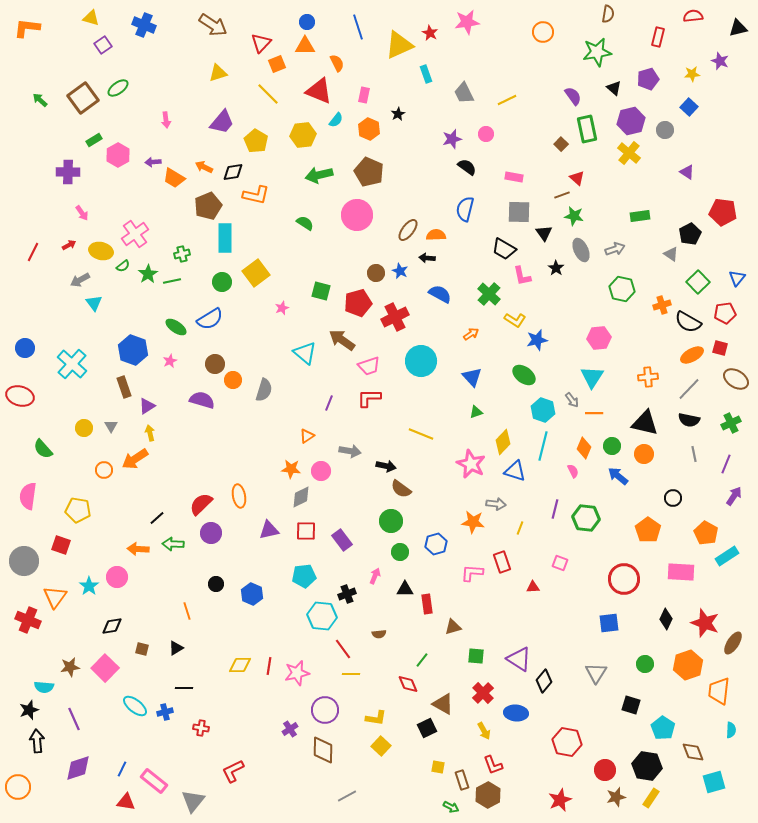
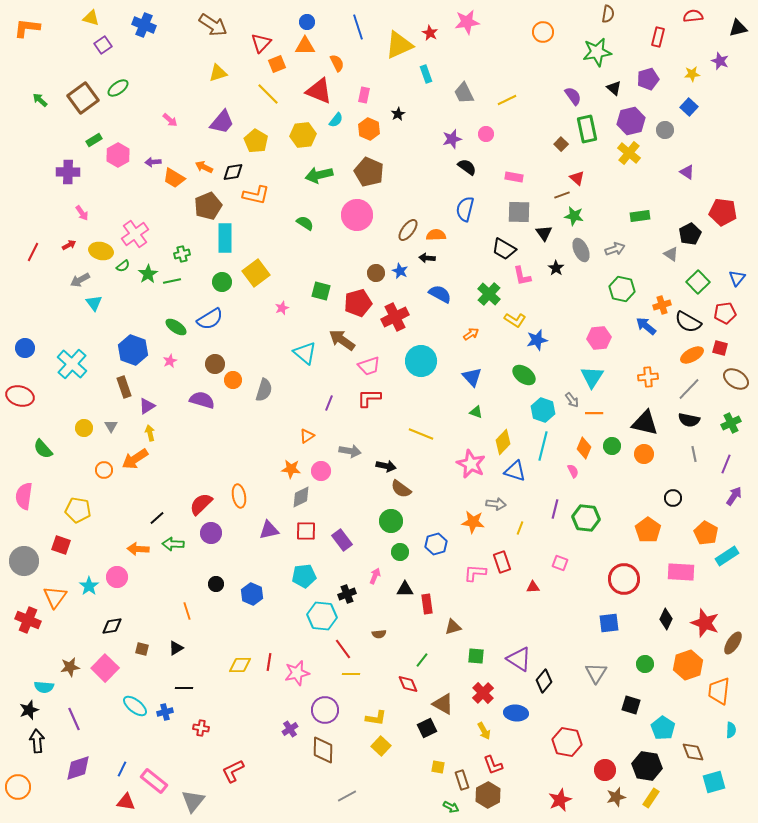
pink arrow at (166, 120): moved 4 px right; rotated 42 degrees counterclockwise
green triangle at (476, 412): rotated 40 degrees clockwise
blue arrow at (618, 476): moved 28 px right, 150 px up
pink semicircle at (28, 496): moved 4 px left
pink L-shape at (472, 573): moved 3 px right
red line at (269, 666): moved 4 px up
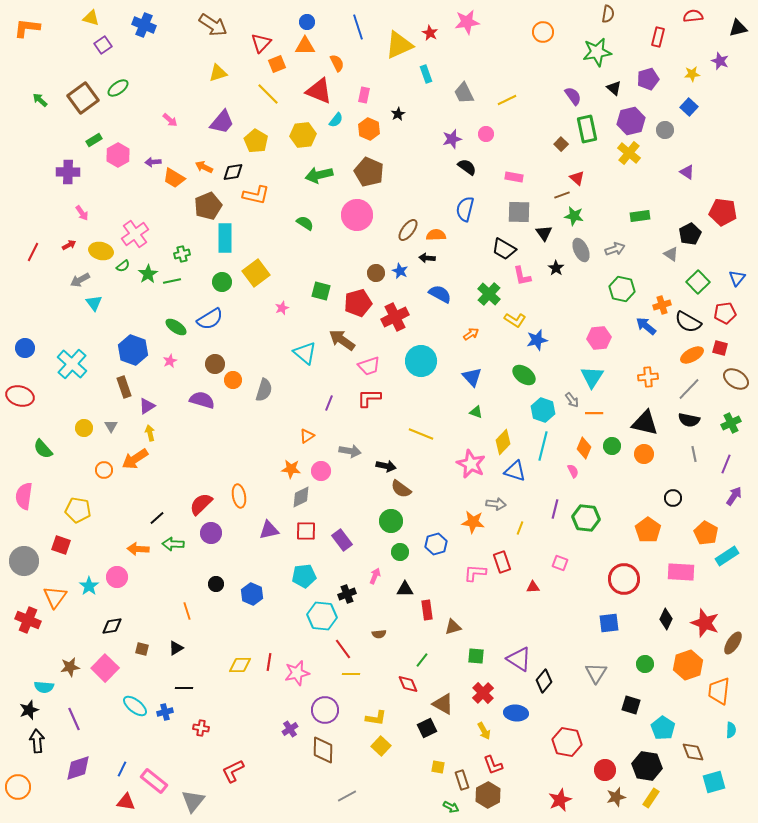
red rectangle at (427, 604): moved 6 px down
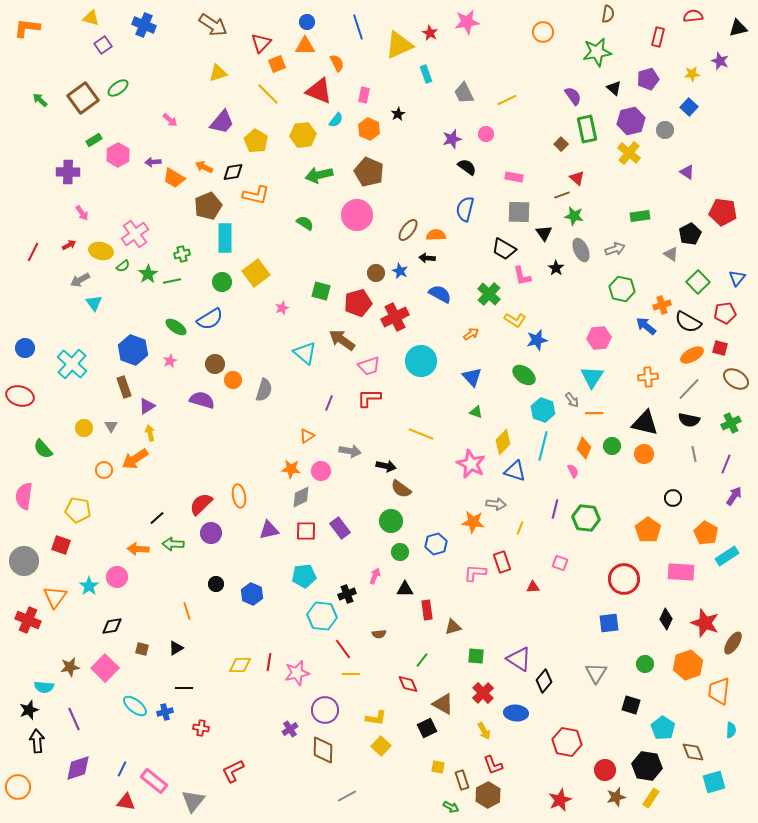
purple rectangle at (342, 540): moved 2 px left, 12 px up
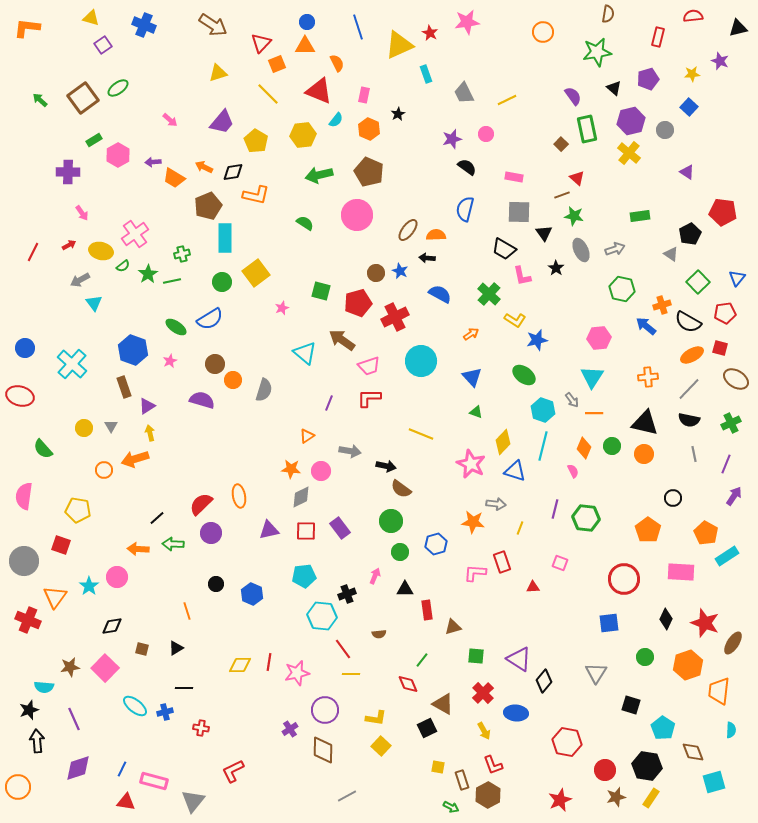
orange arrow at (135, 459): rotated 16 degrees clockwise
green circle at (645, 664): moved 7 px up
pink rectangle at (154, 781): rotated 24 degrees counterclockwise
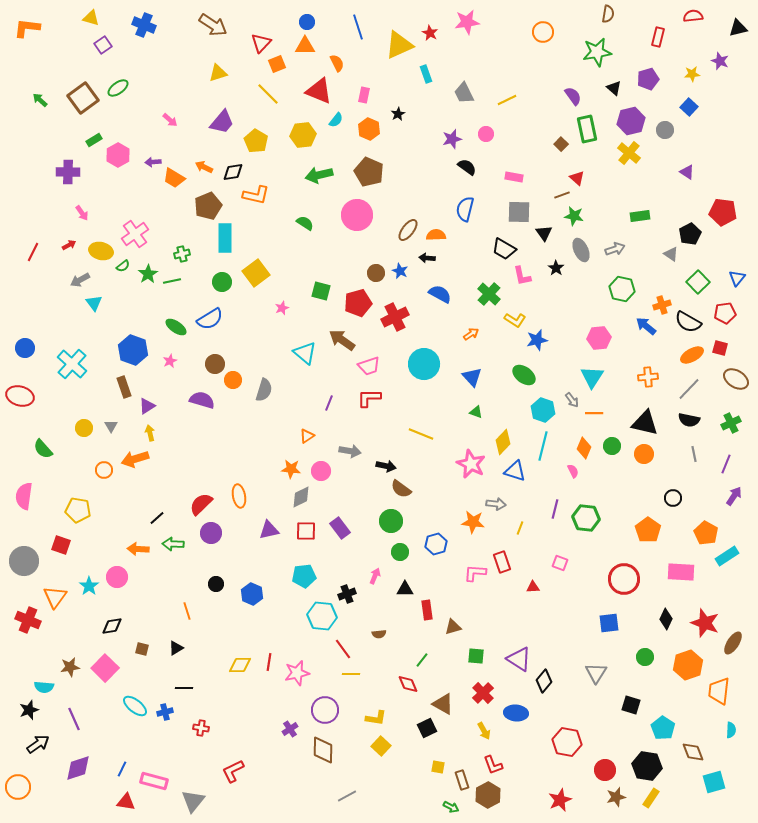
cyan circle at (421, 361): moved 3 px right, 3 px down
black arrow at (37, 741): moved 1 px right, 3 px down; rotated 60 degrees clockwise
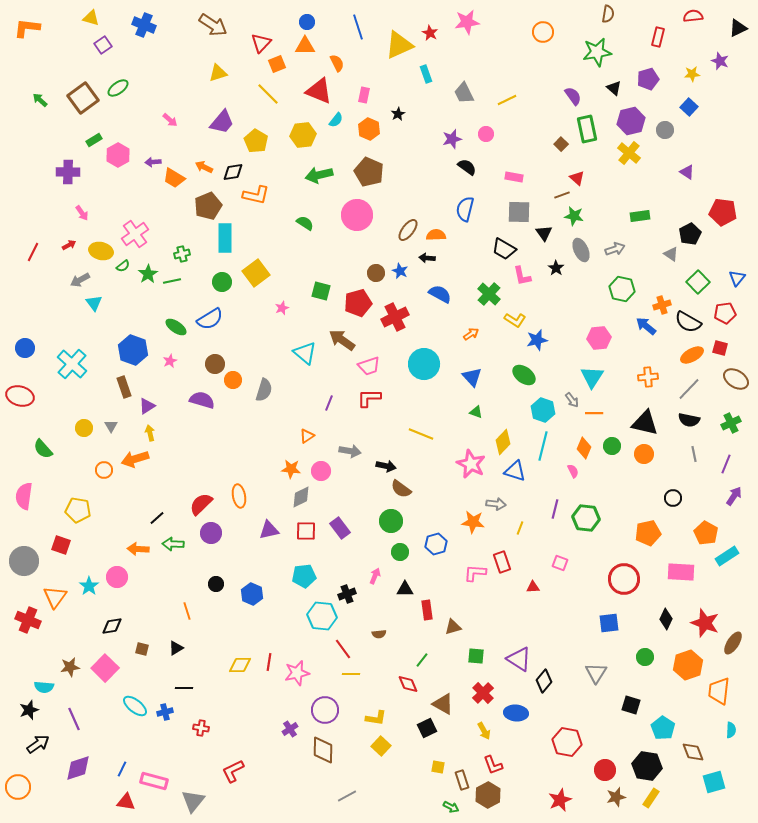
black triangle at (738, 28): rotated 12 degrees counterclockwise
orange pentagon at (648, 530): moved 3 px down; rotated 25 degrees clockwise
